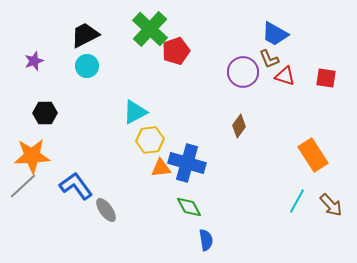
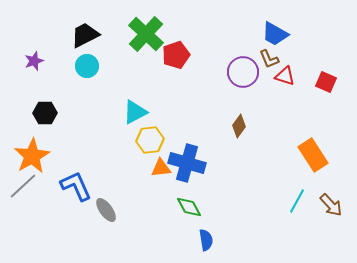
green cross: moved 4 px left, 5 px down
red pentagon: moved 4 px down
red square: moved 4 px down; rotated 15 degrees clockwise
orange star: rotated 27 degrees counterclockwise
blue L-shape: rotated 12 degrees clockwise
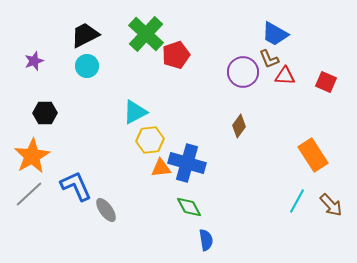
red triangle: rotated 15 degrees counterclockwise
gray line: moved 6 px right, 8 px down
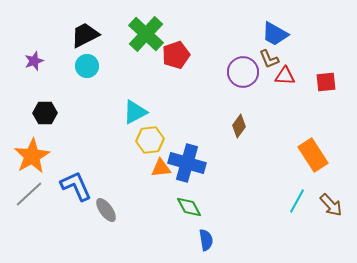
red square: rotated 30 degrees counterclockwise
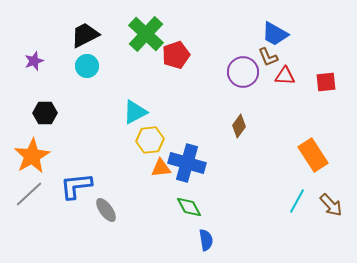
brown L-shape: moved 1 px left, 2 px up
blue L-shape: rotated 72 degrees counterclockwise
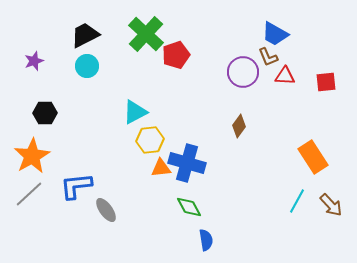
orange rectangle: moved 2 px down
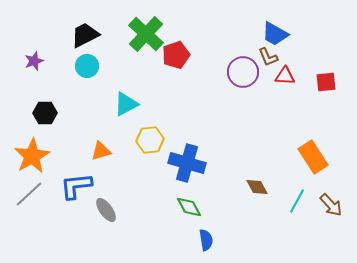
cyan triangle: moved 9 px left, 8 px up
brown diamond: moved 18 px right, 61 px down; rotated 65 degrees counterclockwise
orange triangle: moved 60 px left, 17 px up; rotated 10 degrees counterclockwise
